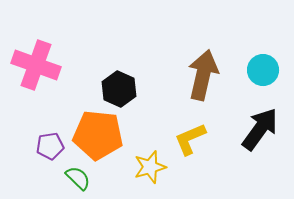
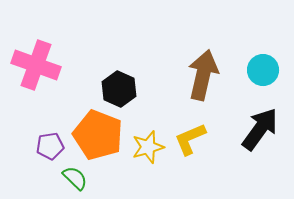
orange pentagon: rotated 15 degrees clockwise
yellow star: moved 2 px left, 20 px up
green semicircle: moved 3 px left
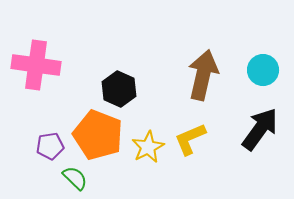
pink cross: rotated 12 degrees counterclockwise
yellow star: rotated 12 degrees counterclockwise
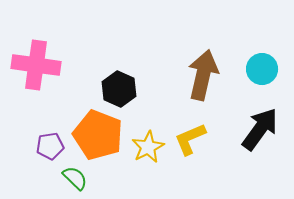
cyan circle: moved 1 px left, 1 px up
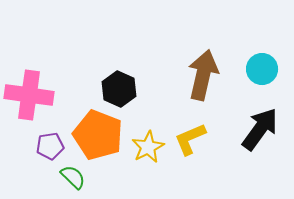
pink cross: moved 7 px left, 30 px down
green semicircle: moved 2 px left, 1 px up
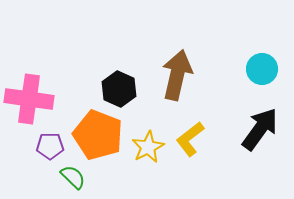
brown arrow: moved 26 px left
pink cross: moved 4 px down
yellow L-shape: rotated 15 degrees counterclockwise
purple pentagon: rotated 8 degrees clockwise
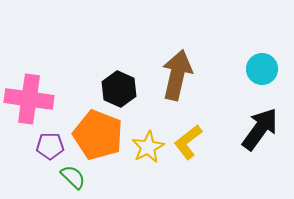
yellow L-shape: moved 2 px left, 3 px down
